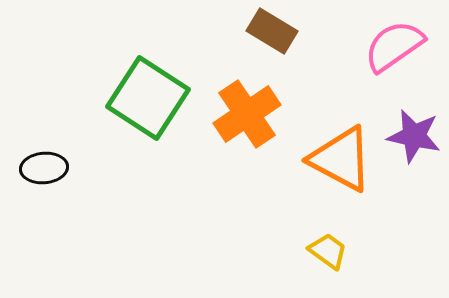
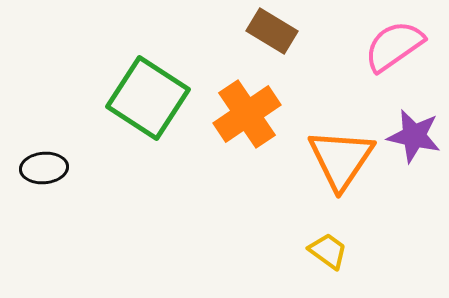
orange triangle: rotated 36 degrees clockwise
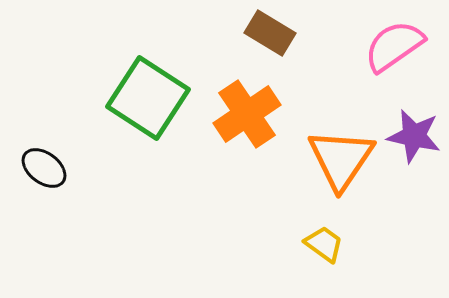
brown rectangle: moved 2 px left, 2 px down
black ellipse: rotated 42 degrees clockwise
yellow trapezoid: moved 4 px left, 7 px up
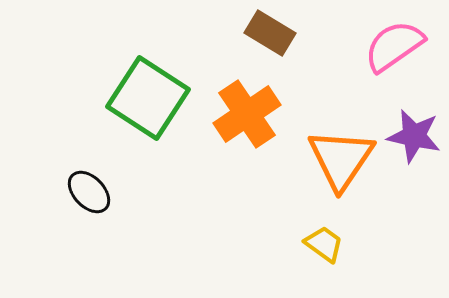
black ellipse: moved 45 px right, 24 px down; rotated 9 degrees clockwise
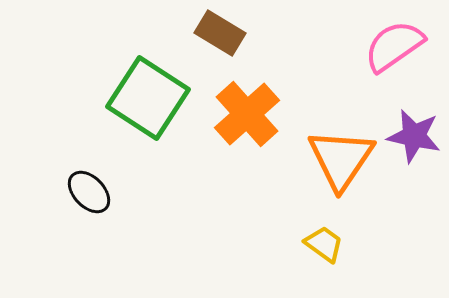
brown rectangle: moved 50 px left
orange cross: rotated 8 degrees counterclockwise
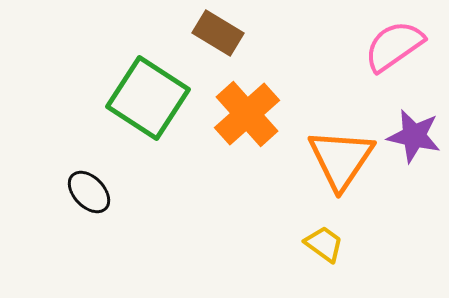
brown rectangle: moved 2 px left
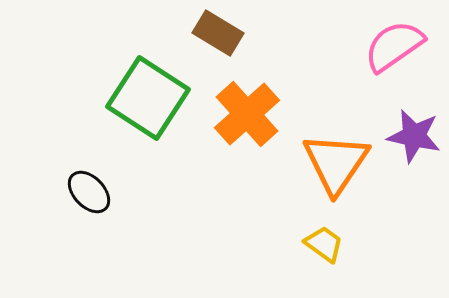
orange triangle: moved 5 px left, 4 px down
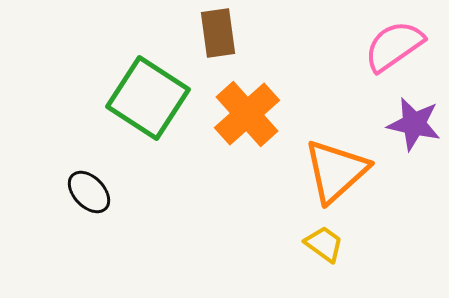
brown rectangle: rotated 51 degrees clockwise
purple star: moved 12 px up
orange triangle: moved 8 px down; rotated 14 degrees clockwise
